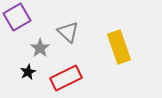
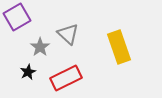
gray triangle: moved 2 px down
gray star: moved 1 px up
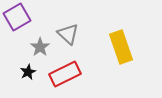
yellow rectangle: moved 2 px right
red rectangle: moved 1 px left, 4 px up
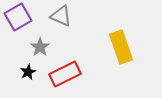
purple square: moved 1 px right
gray triangle: moved 7 px left, 18 px up; rotated 20 degrees counterclockwise
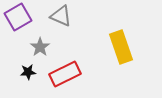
black star: rotated 21 degrees clockwise
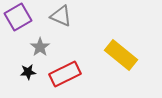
yellow rectangle: moved 8 px down; rotated 32 degrees counterclockwise
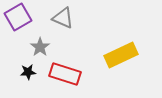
gray triangle: moved 2 px right, 2 px down
yellow rectangle: rotated 64 degrees counterclockwise
red rectangle: rotated 44 degrees clockwise
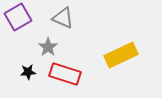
gray star: moved 8 px right
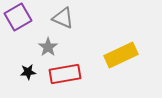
red rectangle: rotated 28 degrees counterclockwise
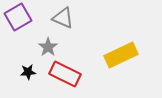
red rectangle: rotated 36 degrees clockwise
